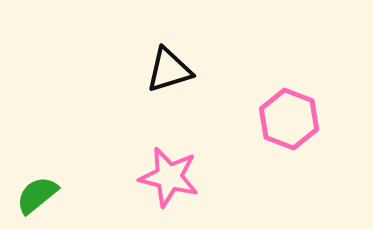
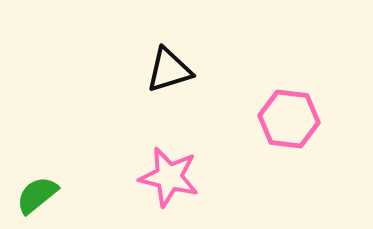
pink hexagon: rotated 14 degrees counterclockwise
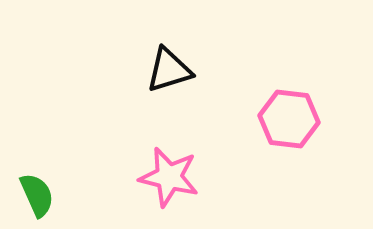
green semicircle: rotated 105 degrees clockwise
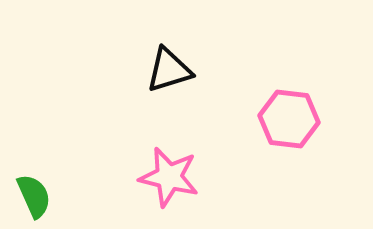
green semicircle: moved 3 px left, 1 px down
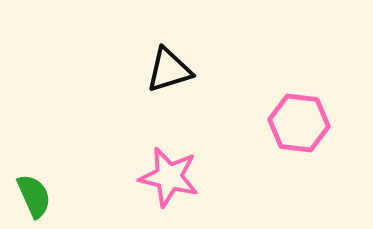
pink hexagon: moved 10 px right, 4 px down
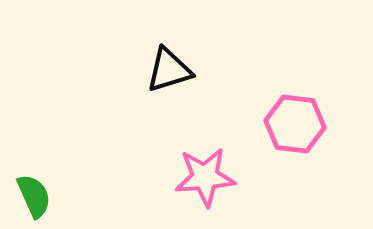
pink hexagon: moved 4 px left, 1 px down
pink star: moved 36 px right; rotated 18 degrees counterclockwise
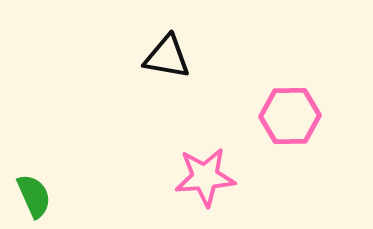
black triangle: moved 2 px left, 13 px up; rotated 27 degrees clockwise
pink hexagon: moved 5 px left, 8 px up; rotated 8 degrees counterclockwise
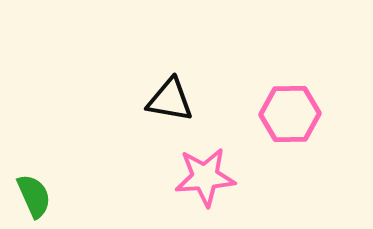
black triangle: moved 3 px right, 43 px down
pink hexagon: moved 2 px up
